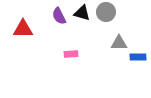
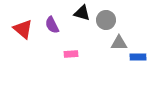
gray circle: moved 8 px down
purple semicircle: moved 7 px left, 9 px down
red triangle: rotated 40 degrees clockwise
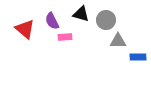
black triangle: moved 1 px left, 1 px down
purple semicircle: moved 4 px up
red triangle: moved 2 px right
gray triangle: moved 1 px left, 2 px up
pink rectangle: moved 6 px left, 17 px up
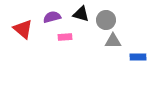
purple semicircle: moved 4 px up; rotated 102 degrees clockwise
red triangle: moved 2 px left
gray triangle: moved 5 px left
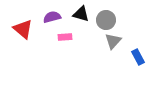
gray triangle: rotated 48 degrees counterclockwise
blue rectangle: rotated 63 degrees clockwise
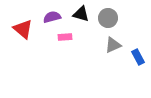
gray circle: moved 2 px right, 2 px up
gray triangle: moved 4 px down; rotated 24 degrees clockwise
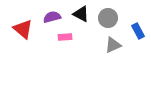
black triangle: rotated 12 degrees clockwise
blue rectangle: moved 26 px up
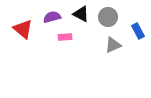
gray circle: moved 1 px up
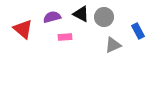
gray circle: moved 4 px left
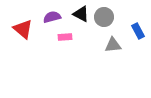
gray triangle: rotated 18 degrees clockwise
